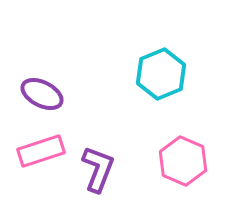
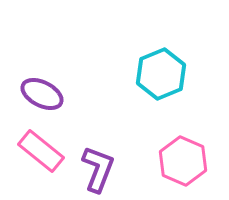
pink rectangle: rotated 57 degrees clockwise
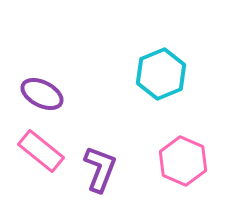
purple L-shape: moved 2 px right
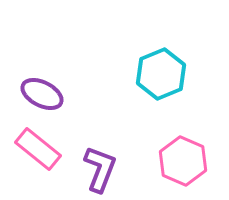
pink rectangle: moved 3 px left, 2 px up
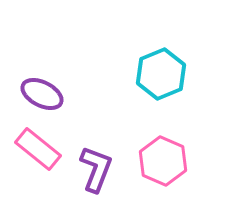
pink hexagon: moved 20 px left
purple L-shape: moved 4 px left
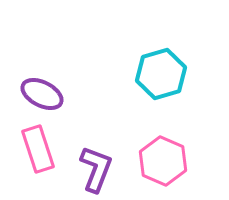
cyan hexagon: rotated 6 degrees clockwise
pink rectangle: rotated 33 degrees clockwise
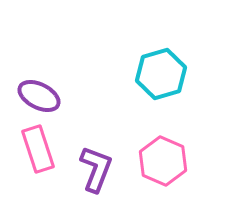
purple ellipse: moved 3 px left, 2 px down
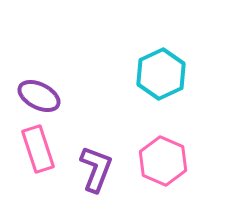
cyan hexagon: rotated 9 degrees counterclockwise
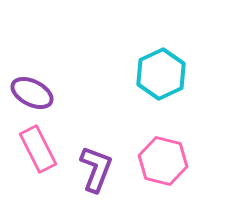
purple ellipse: moved 7 px left, 3 px up
pink rectangle: rotated 9 degrees counterclockwise
pink hexagon: rotated 9 degrees counterclockwise
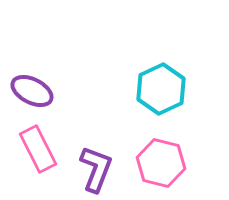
cyan hexagon: moved 15 px down
purple ellipse: moved 2 px up
pink hexagon: moved 2 px left, 2 px down
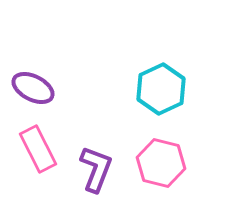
purple ellipse: moved 1 px right, 3 px up
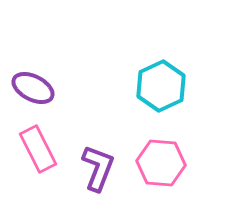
cyan hexagon: moved 3 px up
pink hexagon: rotated 9 degrees counterclockwise
purple L-shape: moved 2 px right, 1 px up
